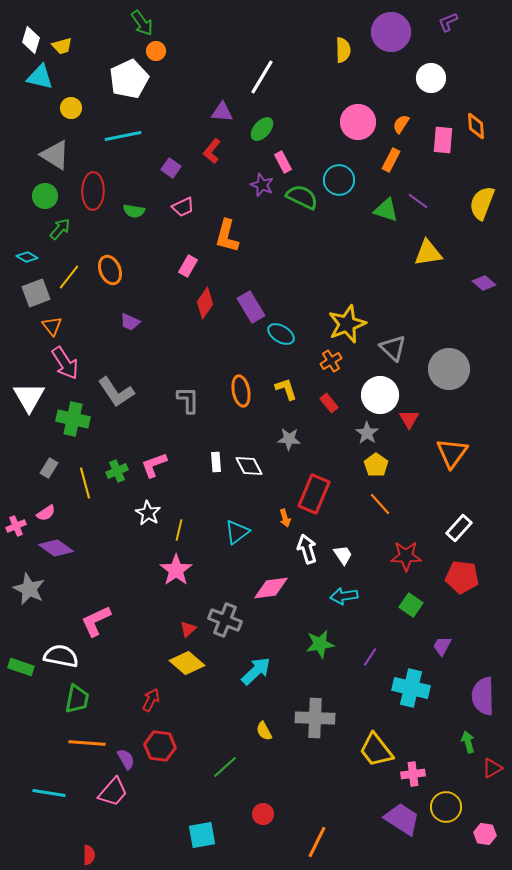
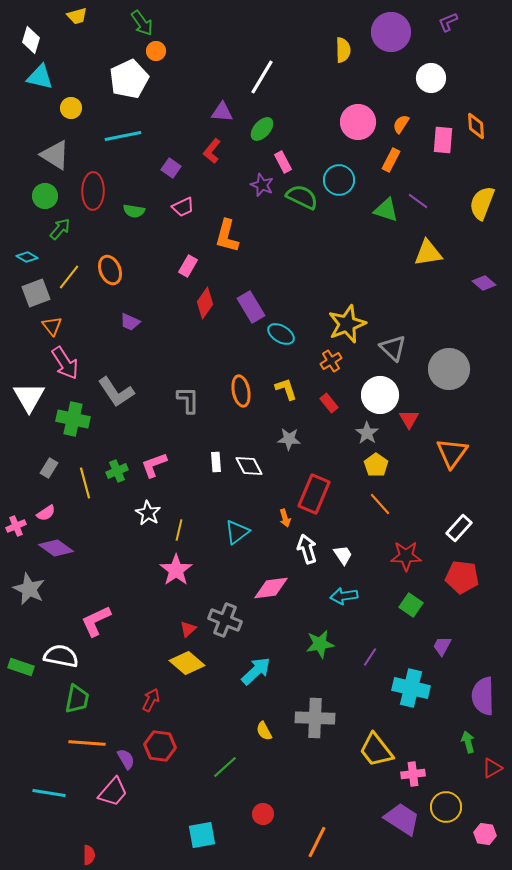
yellow trapezoid at (62, 46): moved 15 px right, 30 px up
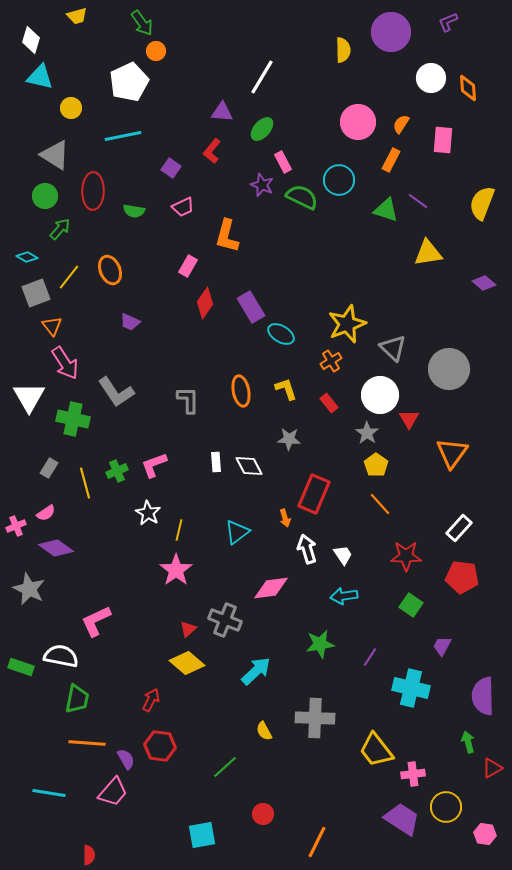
white pentagon at (129, 79): moved 3 px down
orange diamond at (476, 126): moved 8 px left, 38 px up
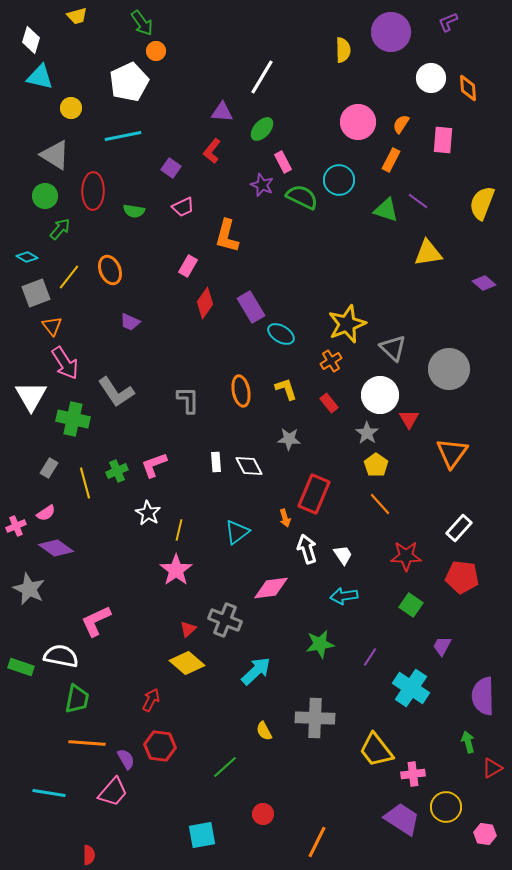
white triangle at (29, 397): moved 2 px right, 1 px up
cyan cross at (411, 688): rotated 21 degrees clockwise
